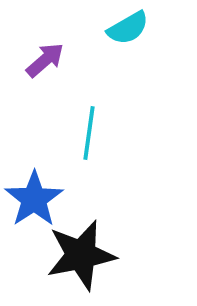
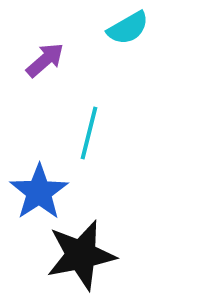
cyan line: rotated 6 degrees clockwise
blue star: moved 5 px right, 7 px up
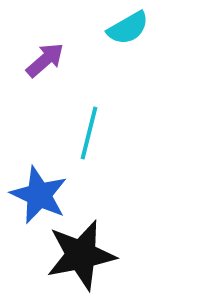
blue star: moved 3 px down; rotated 14 degrees counterclockwise
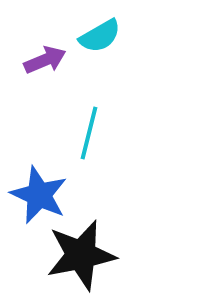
cyan semicircle: moved 28 px left, 8 px down
purple arrow: rotated 18 degrees clockwise
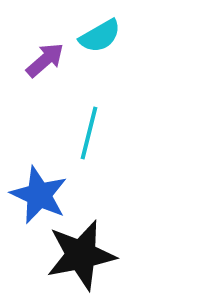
purple arrow: rotated 18 degrees counterclockwise
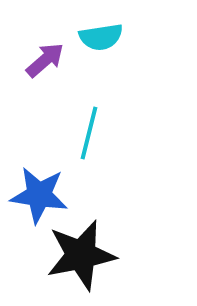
cyan semicircle: moved 1 px right, 1 px down; rotated 21 degrees clockwise
blue star: rotated 16 degrees counterclockwise
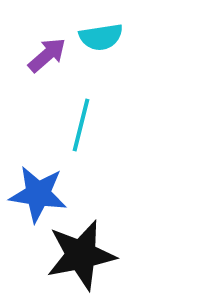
purple arrow: moved 2 px right, 5 px up
cyan line: moved 8 px left, 8 px up
blue star: moved 1 px left, 1 px up
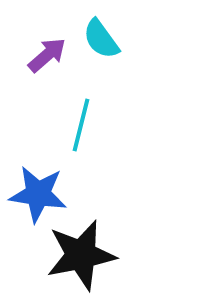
cyan semicircle: moved 2 px down; rotated 63 degrees clockwise
